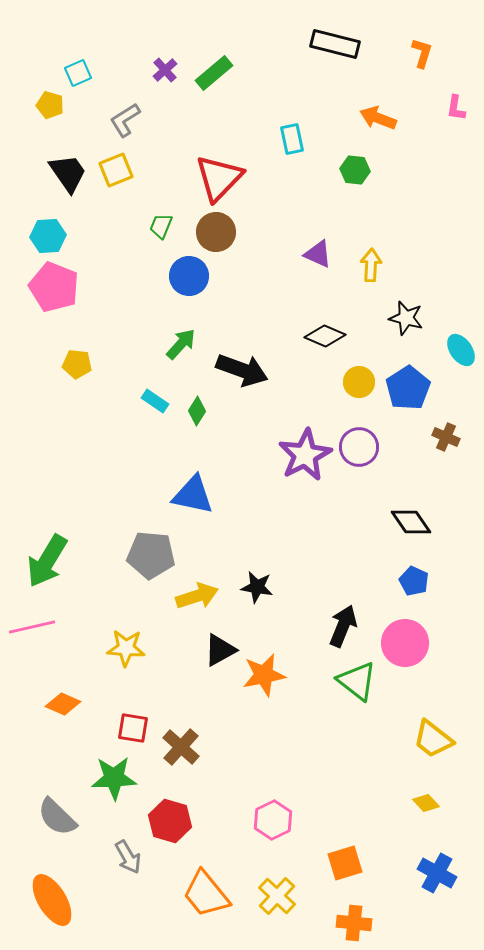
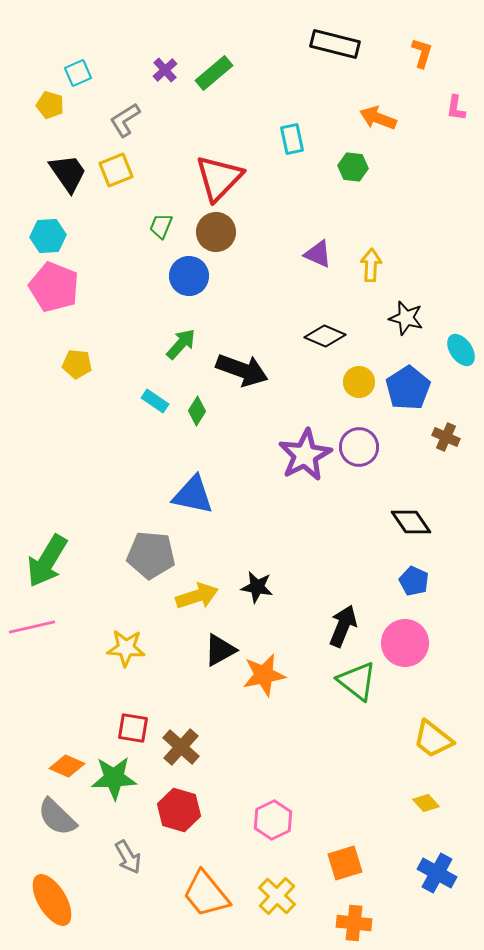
green hexagon at (355, 170): moved 2 px left, 3 px up
orange diamond at (63, 704): moved 4 px right, 62 px down
red hexagon at (170, 821): moved 9 px right, 11 px up
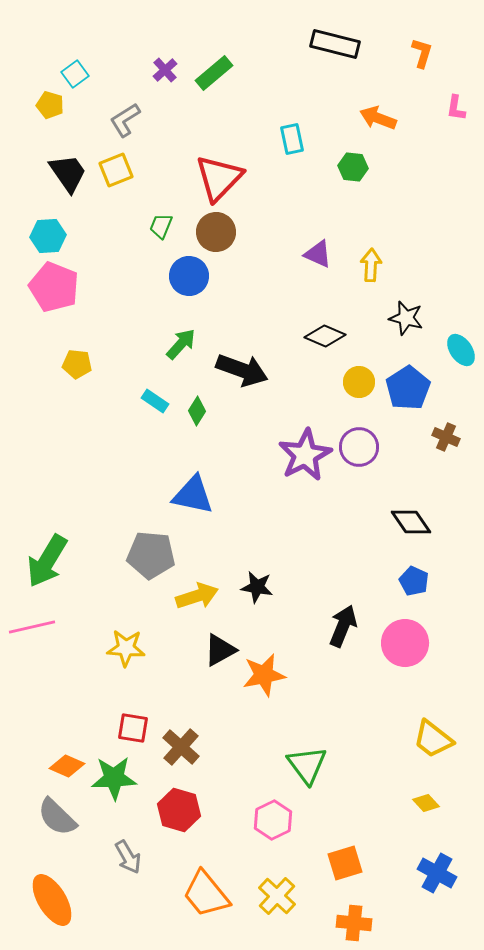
cyan square at (78, 73): moved 3 px left, 1 px down; rotated 12 degrees counterclockwise
green triangle at (357, 681): moved 50 px left, 84 px down; rotated 15 degrees clockwise
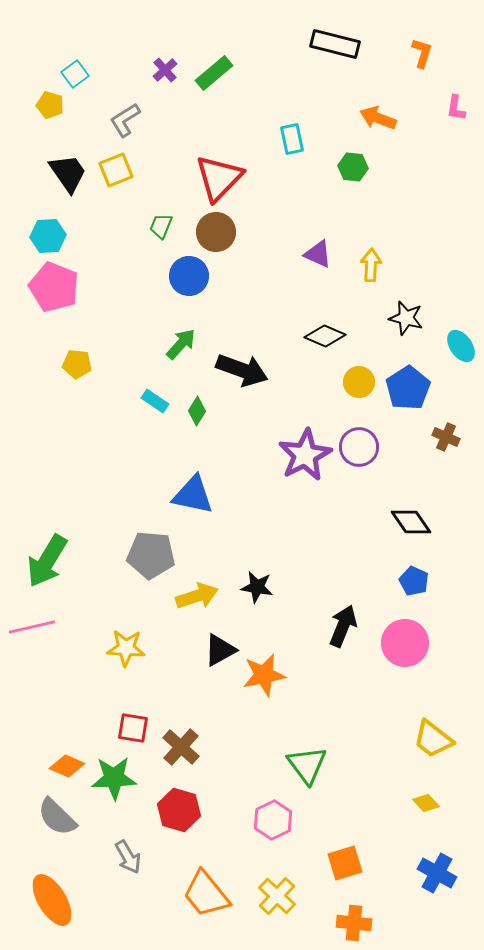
cyan ellipse at (461, 350): moved 4 px up
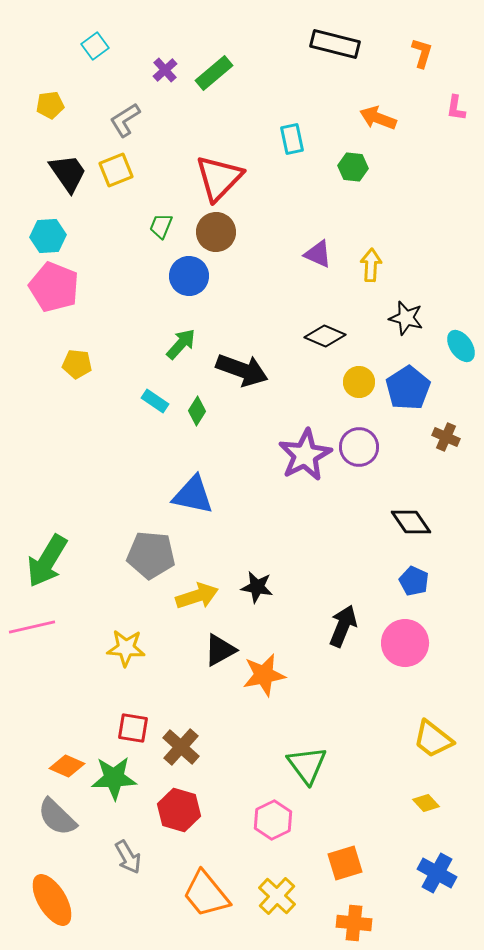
cyan square at (75, 74): moved 20 px right, 28 px up
yellow pentagon at (50, 105): rotated 24 degrees counterclockwise
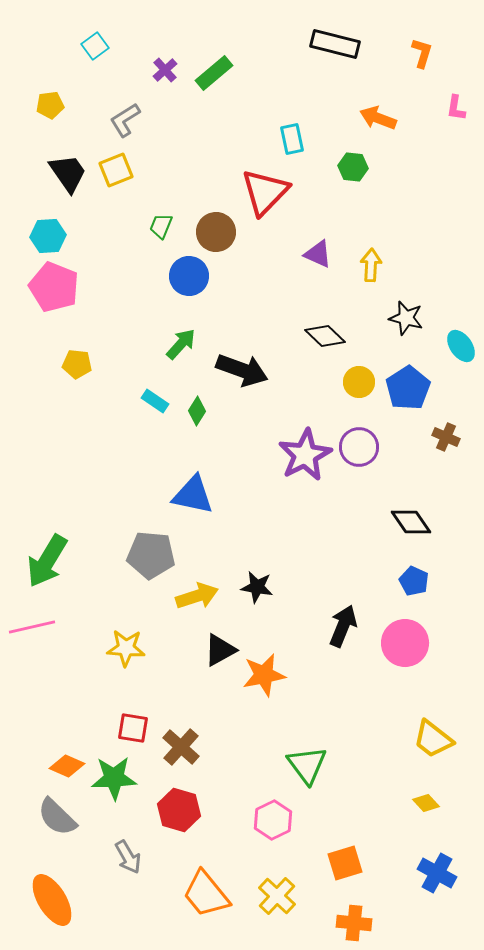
red triangle at (219, 178): moved 46 px right, 14 px down
black diamond at (325, 336): rotated 21 degrees clockwise
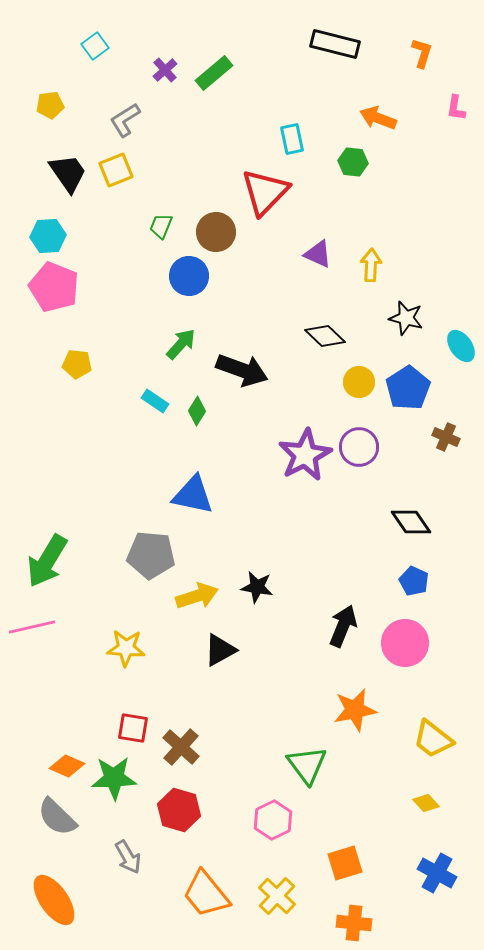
green hexagon at (353, 167): moved 5 px up
orange star at (264, 675): moved 91 px right, 35 px down
orange ellipse at (52, 900): moved 2 px right; rotated 4 degrees counterclockwise
